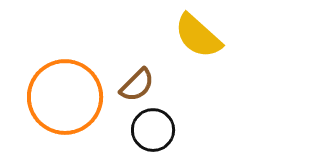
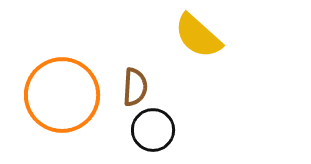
brown semicircle: moved 2 px left, 2 px down; rotated 42 degrees counterclockwise
orange circle: moved 3 px left, 2 px up
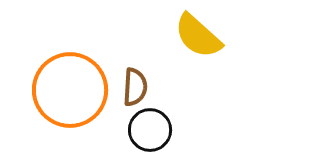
orange circle: moved 8 px right, 5 px up
black circle: moved 3 px left
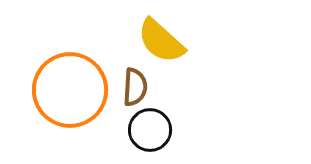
yellow semicircle: moved 37 px left, 5 px down
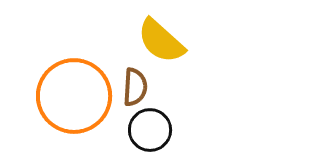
orange circle: moved 4 px right, 6 px down
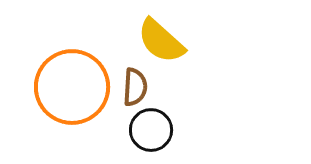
orange circle: moved 2 px left, 9 px up
black circle: moved 1 px right
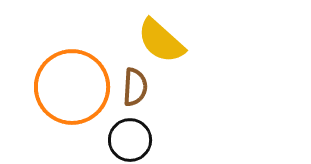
black circle: moved 21 px left, 10 px down
